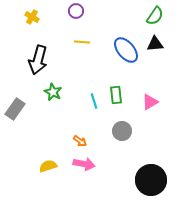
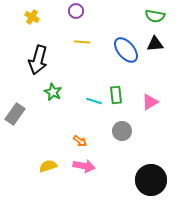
green semicircle: rotated 66 degrees clockwise
cyan line: rotated 56 degrees counterclockwise
gray rectangle: moved 5 px down
pink arrow: moved 2 px down
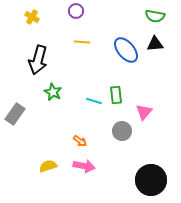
pink triangle: moved 6 px left, 10 px down; rotated 18 degrees counterclockwise
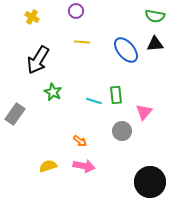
black arrow: rotated 16 degrees clockwise
black circle: moved 1 px left, 2 px down
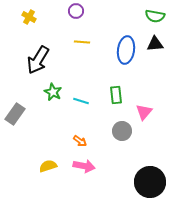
yellow cross: moved 3 px left
blue ellipse: rotated 48 degrees clockwise
cyan line: moved 13 px left
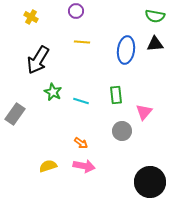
yellow cross: moved 2 px right
orange arrow: moved 1 px right, 2 px down
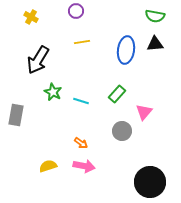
yellow line: rotated 14 degrees counterclockwise
green rectangle: moved 1 px right, 1 px up; rotated 48 degrees clockwise
gray rectangle: moved 1 px right, 1 px down; rotated 25 degrees counterclockwise
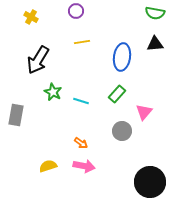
green semicircle: moved 3 px up
blue ellipse: moved 4 px left, 7 px down
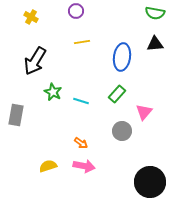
black arrow: moved 3 px left, 1 px down
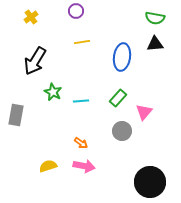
green semicircle: moved 5 px down
yellow cross: rotated 24 degrees clockwise
green rectangle: moved 1 px right, 4 px down
cyan line: rotated 21 degrees counterclockwise
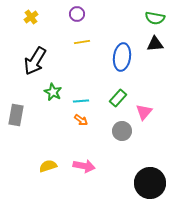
purple circle: moved 1 px right, 3 px down
orange arrow: moved 23 px up
black circle: moved 1 px down
